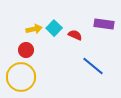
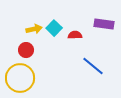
red semicircle: rotated 24 degrees counterclockwise
yellow circle: moved 1 px left, 1 px down
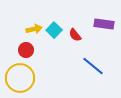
cyan square: moved 2 px down
red semicircle: rotated 128 degrees counterclockwise
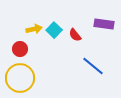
red circle: moved 6 px left, 1 px up
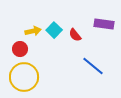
yellow arrow: moved 1 px left, 2 px down
yellow circle: moved 4 px right, 1 px up
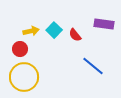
yellow arrow: moved 2 px left
